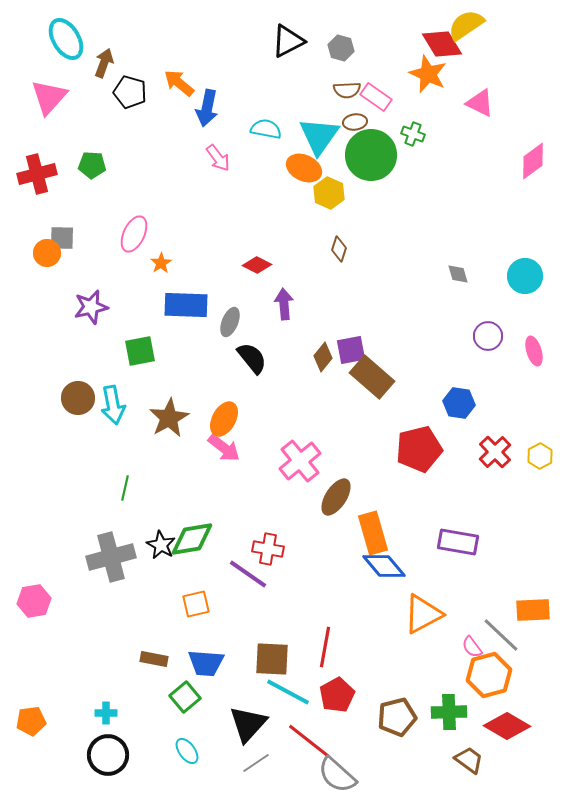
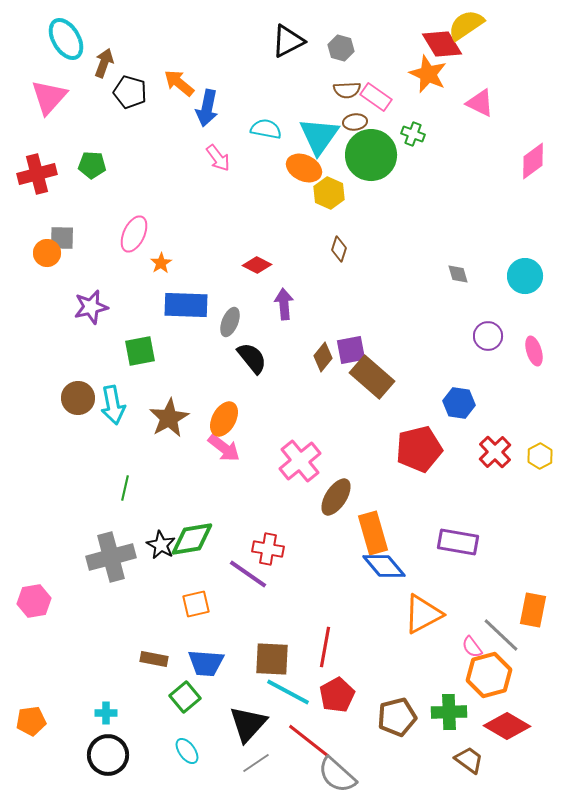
orange rectangle at (533, 610): rotated 76 degrees counterclockwise
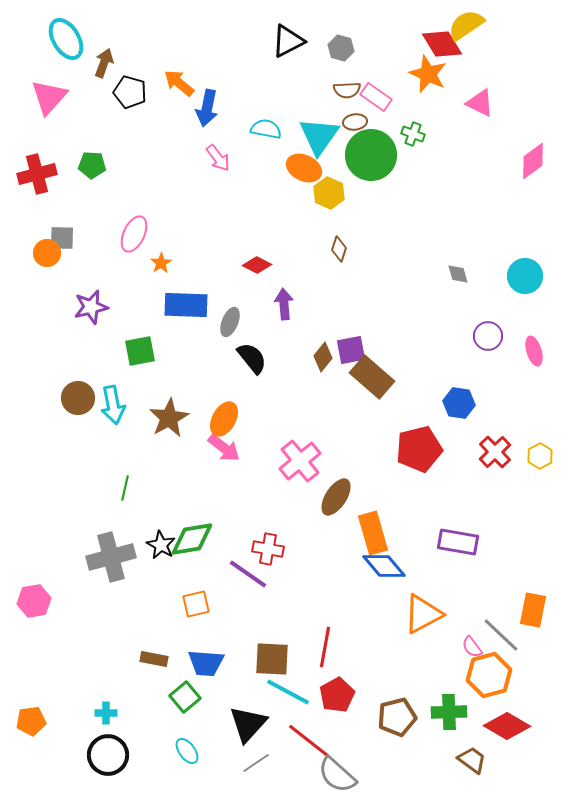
brown trapezoid at (469, 760): moved 3 px right
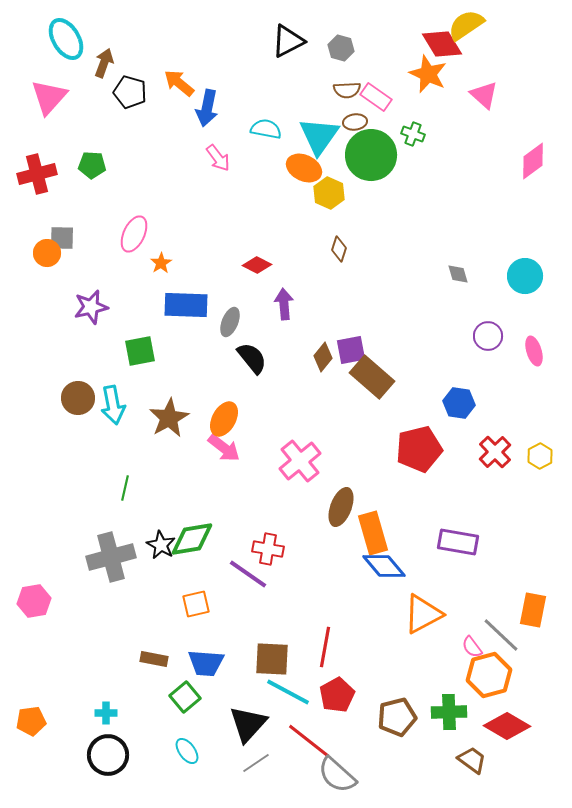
pink triangle at (480, 103): moved 4 px right, 8 px up; rotated 16 degrees clockwise
brown ellipse at (336, 497): moved 5 px right, 10 px down; rotated 12 degrees counterclockwise
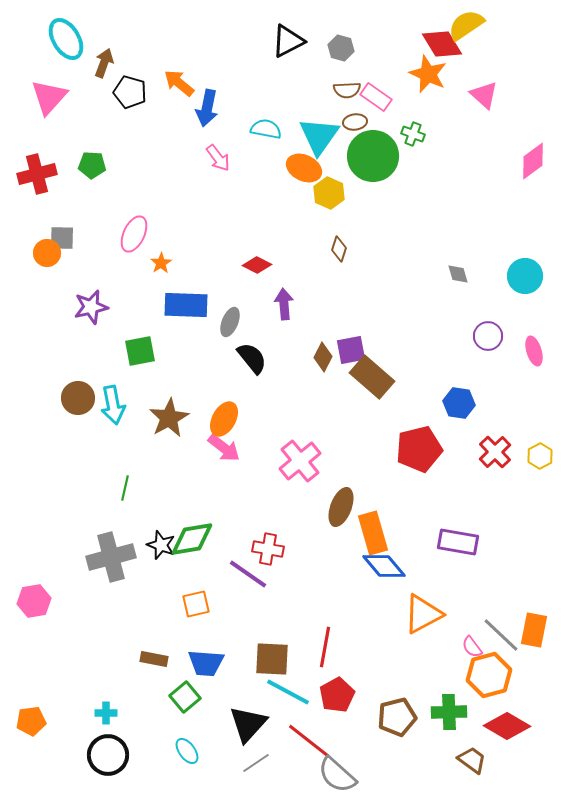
green circle at (371, 155): moved 2 px right, 1 px down
brown diamond at (323, 357): rotated 12 degrees counterclockwise
black star at (161, 545): rotated 8 degrees counterclockwise
orange rectangle at (533, 610): moved 1 px right, 20 px down
